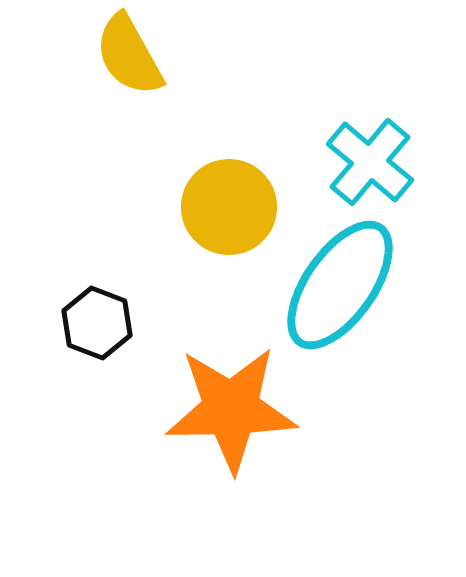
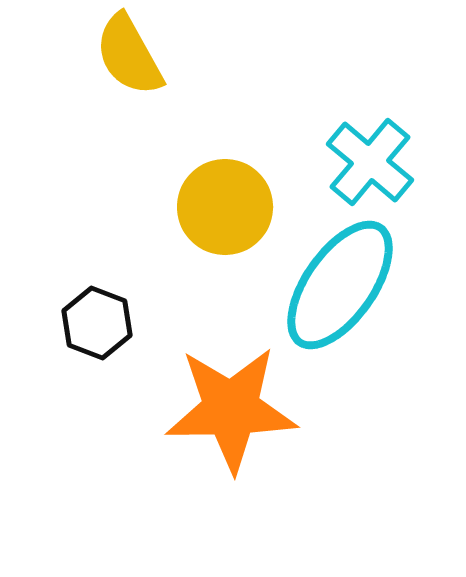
yellow circle: moved 4 px left
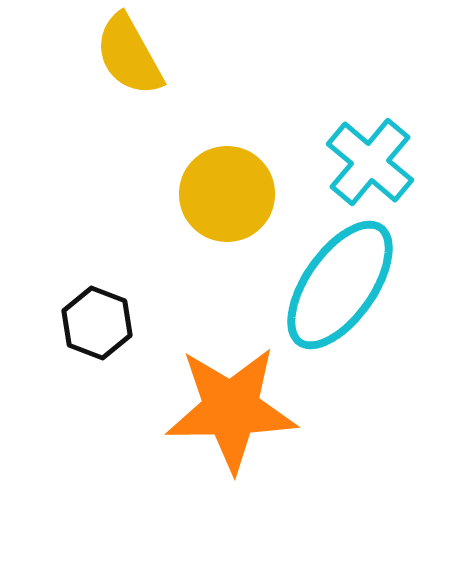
yellow circle: moved 2 px right, 13 px up
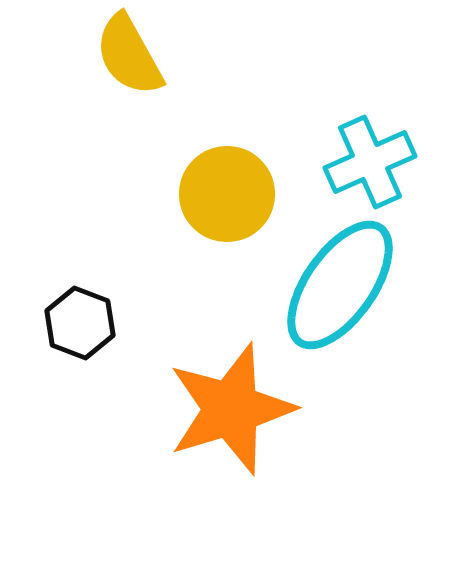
cyan cross: rotated 26 degrees clockwise
black hexagon: moved 17 px left
orange star: rotated 16 degrees counterclockwise
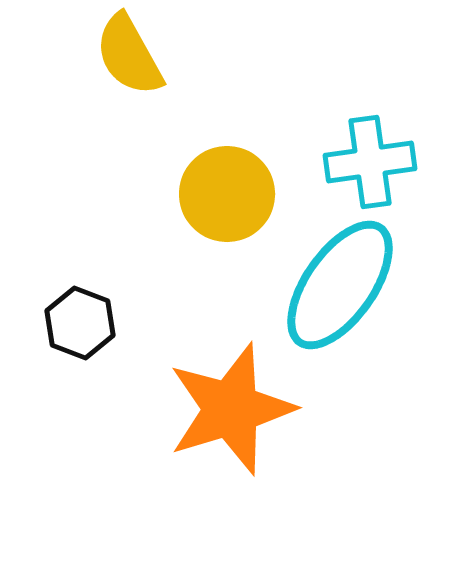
cyan cross: rotated 16 degrees clockwise
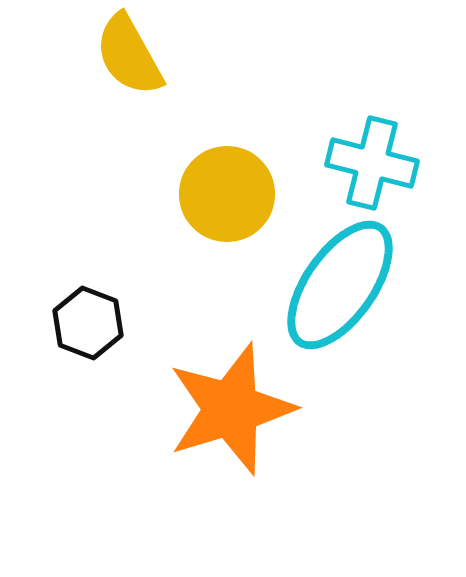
cyan cross: moved 2 px right, 1 px down; rotated 22 degrees clockwise
black hexagon: moved 8 px right
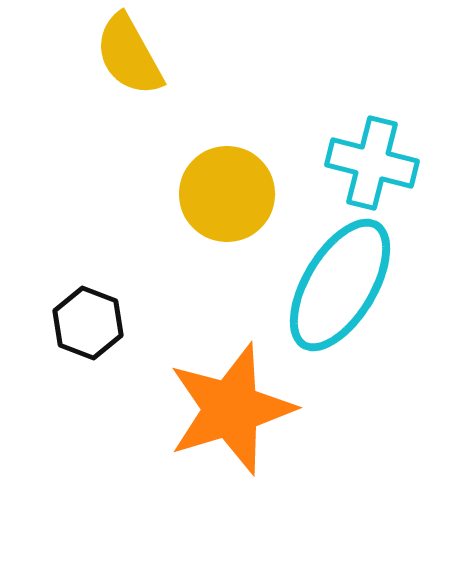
cyan ellipse: rotated 4 degrees counterclockwise
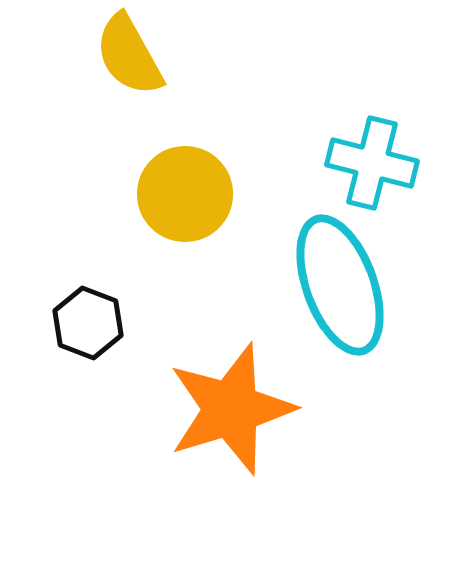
yellow circle: moved 42 px left
cyan ellipse: rotated 51 degrees counterclockwise
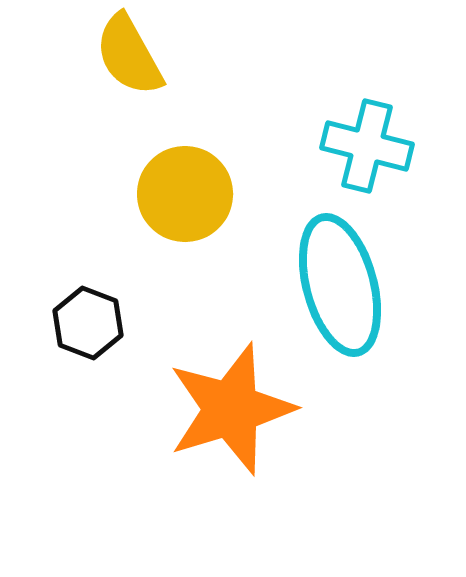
cyan cross: moved 5 px left, 17 px up
cyan ellipse: rotated 5 degrees clockwise
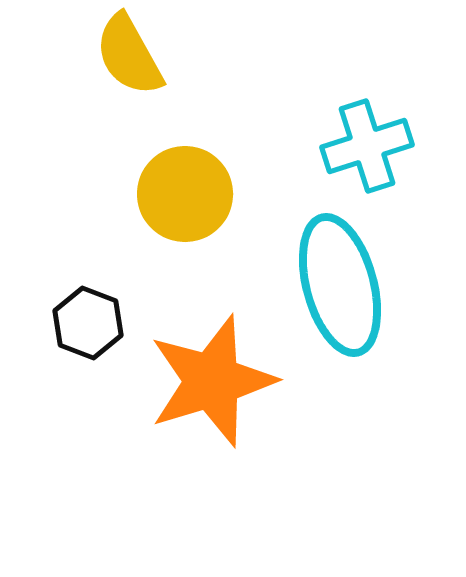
cyan cross: rotated 32 degrees counterclockwise
orange star: moved 19 px left, 28 px up
